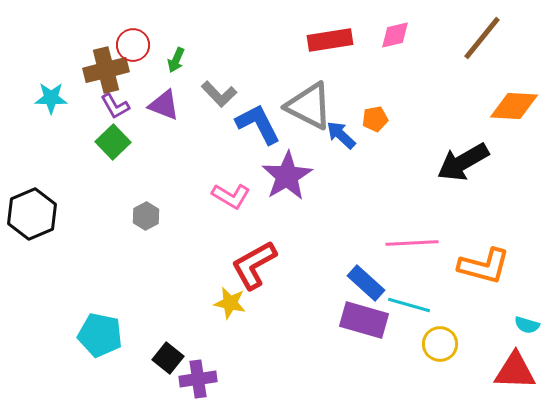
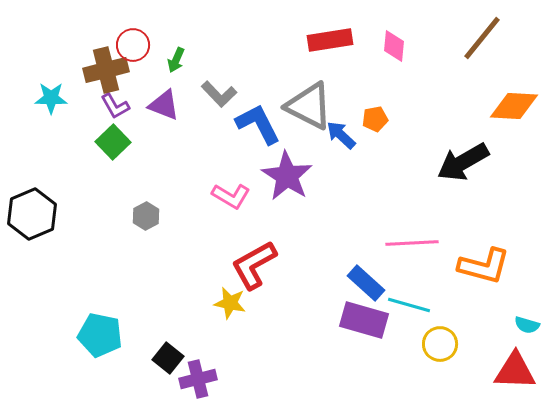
pink diamond: moved 1 px left, 11 px down; rotated 72 degrees counterclockwise
purple star: rotated 9 degrees counterclockwise
purple cross: rotated 6 degrees counterclockwise
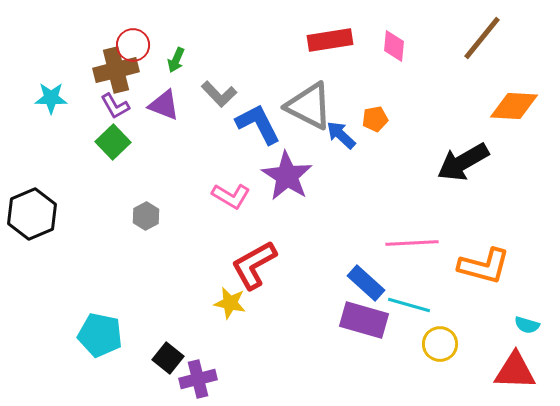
brown cross: moved 10 px right
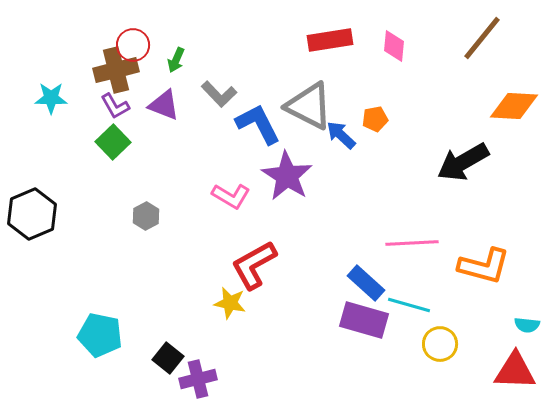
cyan semicircle: rotated 10 degrees counterclockwise
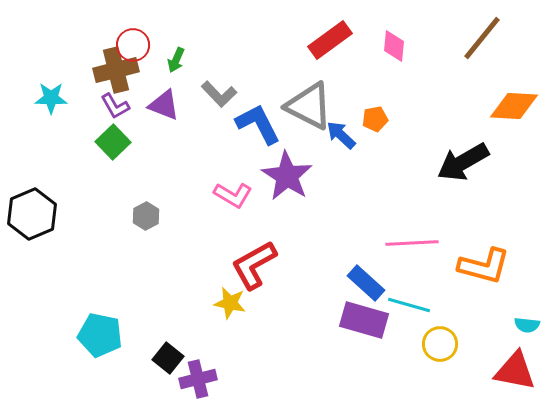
red rectangle: rotated 27 degrees counterclockwise
pink L-shape: moved 2 px right, 1 px up
red triangle: rotated 9 degrees clockwise
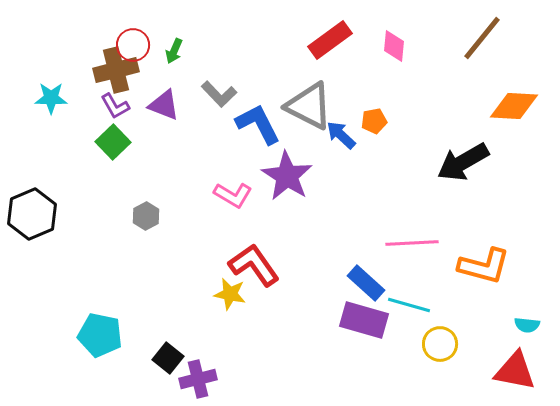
green arrow: moved 2 px left, 9 px up
orange pentagon: moved 1 px left, 2 px down
red L-shape: rotated 84 degrees clockwise
yellow star: moved 9 px up
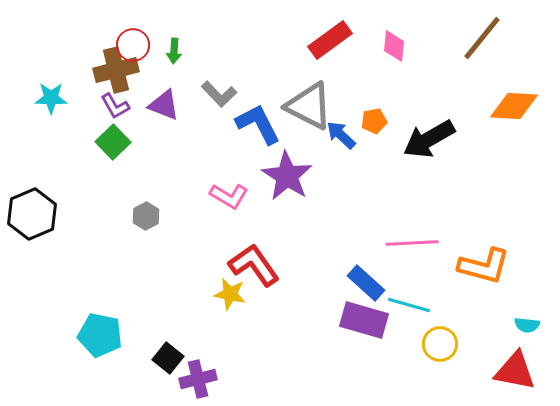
green arrow: rotated 20 degrees counterclockwise
black arrow: moved 34 px left, 23 px up
pink L-shape: moved 4 px left, 1 px down
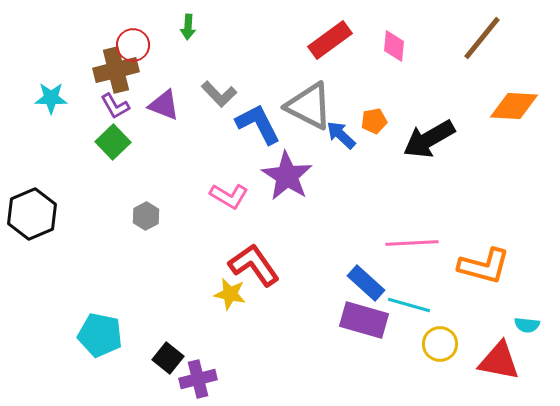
green arrow: moved 14 px right, 24 px up
red triangle: moved 16 px left, 10 px up
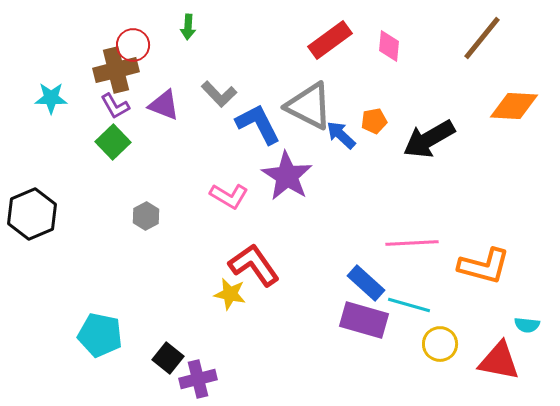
pink diamond: moved 5 px left
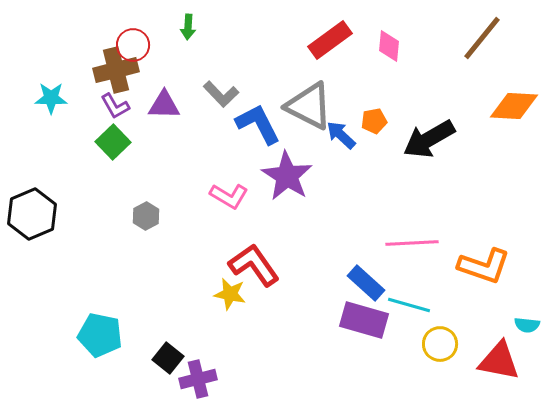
gray L-shape: moved 2 px right
purple triangle: rotated 20 degrees counterclockwise
orange L-shape: rotated 4 degrees clockwise
